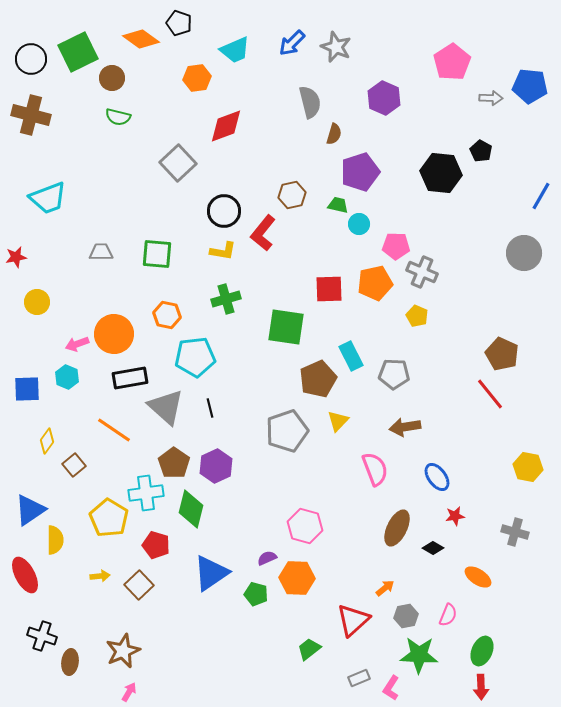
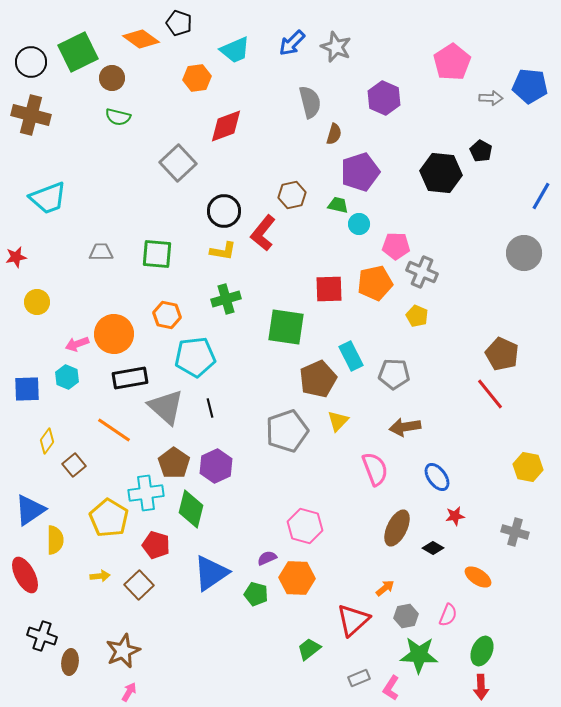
black circle at (31, 59): moved 3 px down
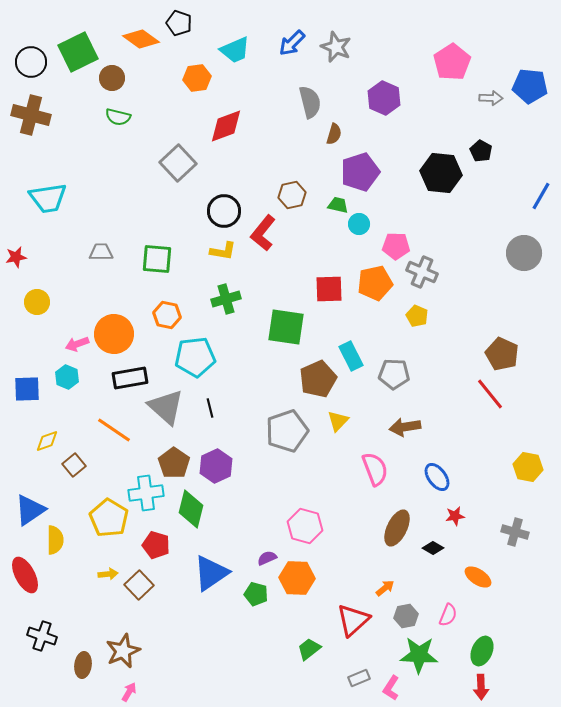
cyan trapezoid at (48, 198): rotated 12 degrees clockwise
green square at (157, 254): moved 5 px down
yellow diamond at (47, 441): rotated 35 degrees clockwise
yellow arrow at (100, 576): moved 8 px right, 2 px up
brown ellipse at (70, 662): moved 13 px right, 3 px down
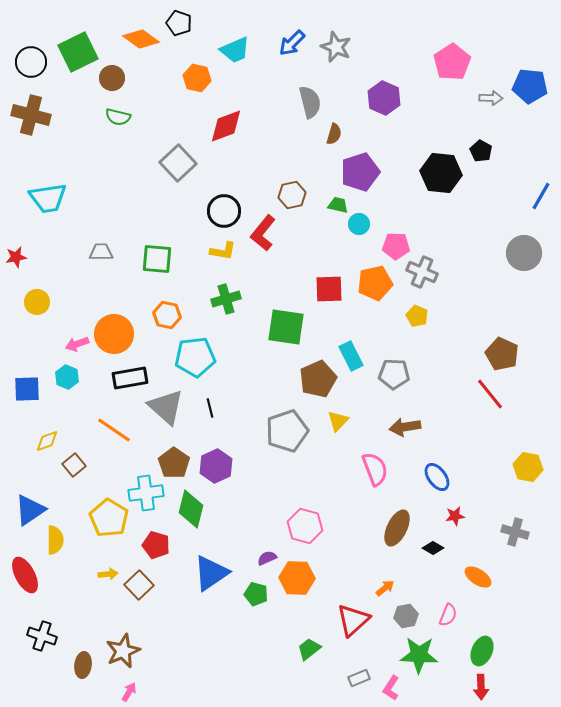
orange hexagon at (197, 78): rotated 20 degrees clockwise
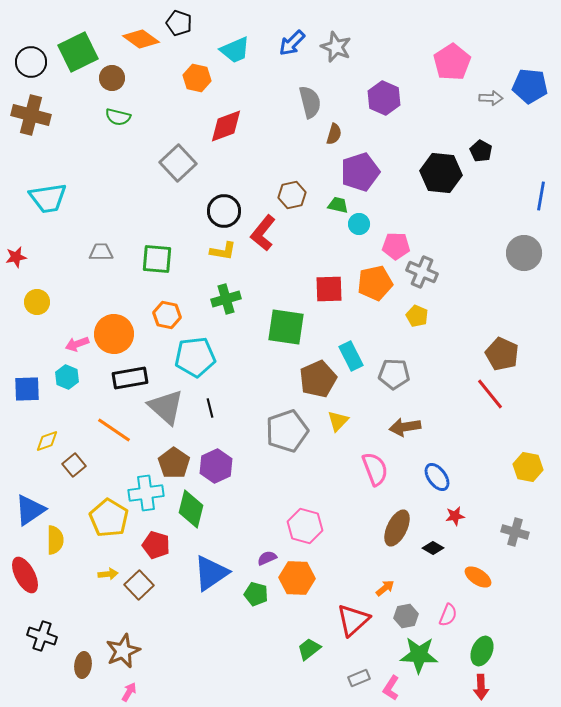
blue line at (541, 196): rotated 20 degrees counterclockwise
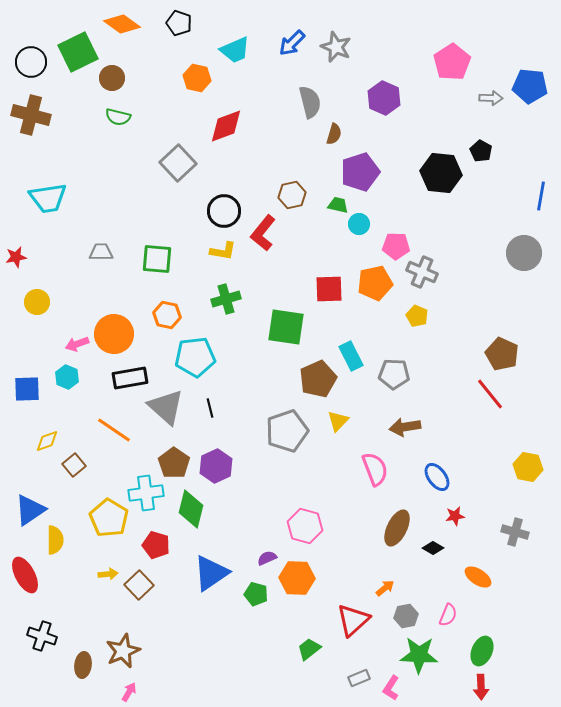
orange diamond at (141, 39): moved 19 px left, 15 px up
